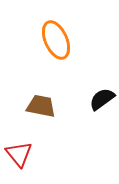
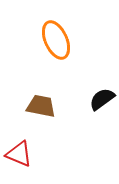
red triangle: rotated 28 degrees counterclockwise
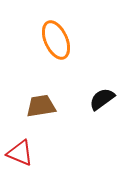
brown trapezoid: rotated 20 degrees counterclockwise
red triangle: moved 1 px right, 1 px up
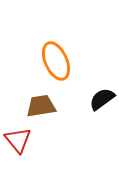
orange ellipse: moved 21 px down
red triangle: moved 2 px left, 13 px up; rotated 28 degrees clockwise
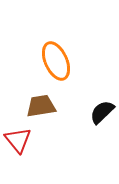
black semicircle: moved 13 px down; rotated 8 degrees counterclockwise
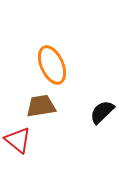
orange ellipse: moved 4 px left, 4 px down
red triangle: rotated 12 degrees counterclockwise
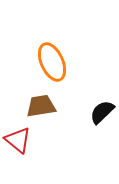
orange ellipse: moved 3 px up
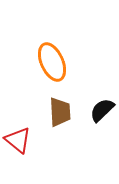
brown trapezoid: moved 19 px right, 6 px down; rotated 96 degrees clockwise
black semicircle: moved 2 px up
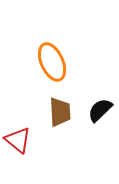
black semicircle: moved 2 px left
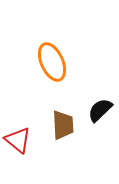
brown trapezoid: moved 3 px right, 13 px down
